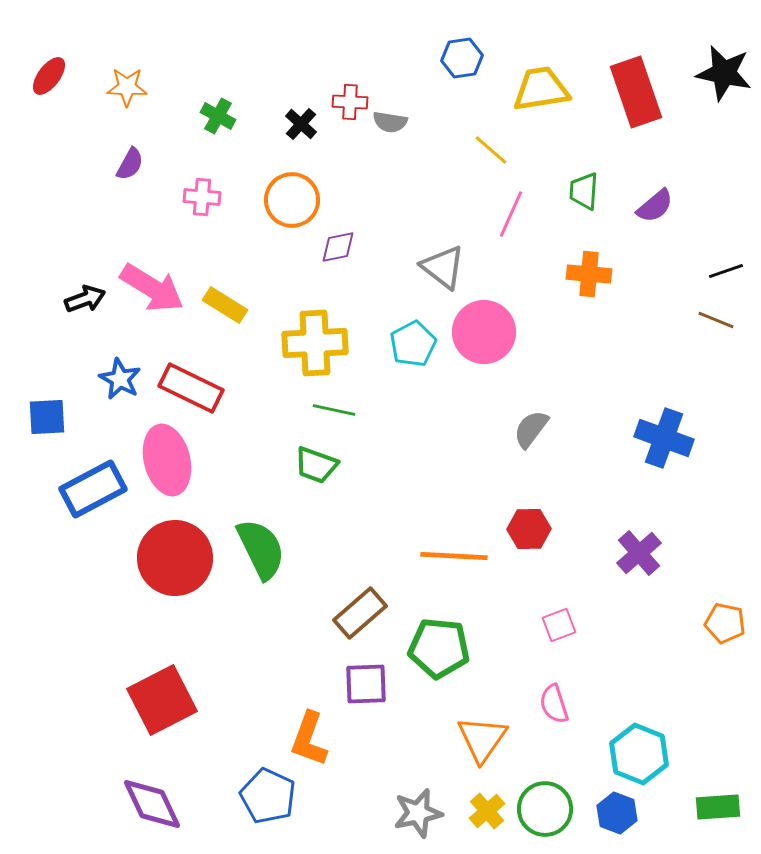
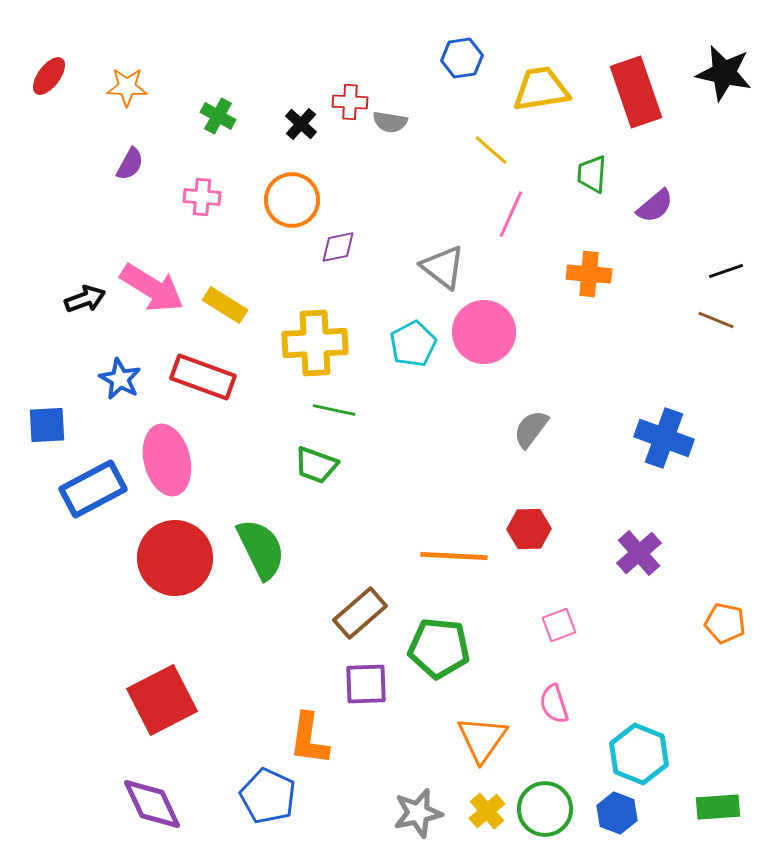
green trapezoid at (584, 191): moved 8 px right, 17 px up
red rectangle at (191, 388): moved 12 px right, 11 px up; rotated 6 degrees counterclockwise
blue square at (47, 417): moved 8 px down
orange L-shape at (309, 739): rotated 12 degrees counterclockwise
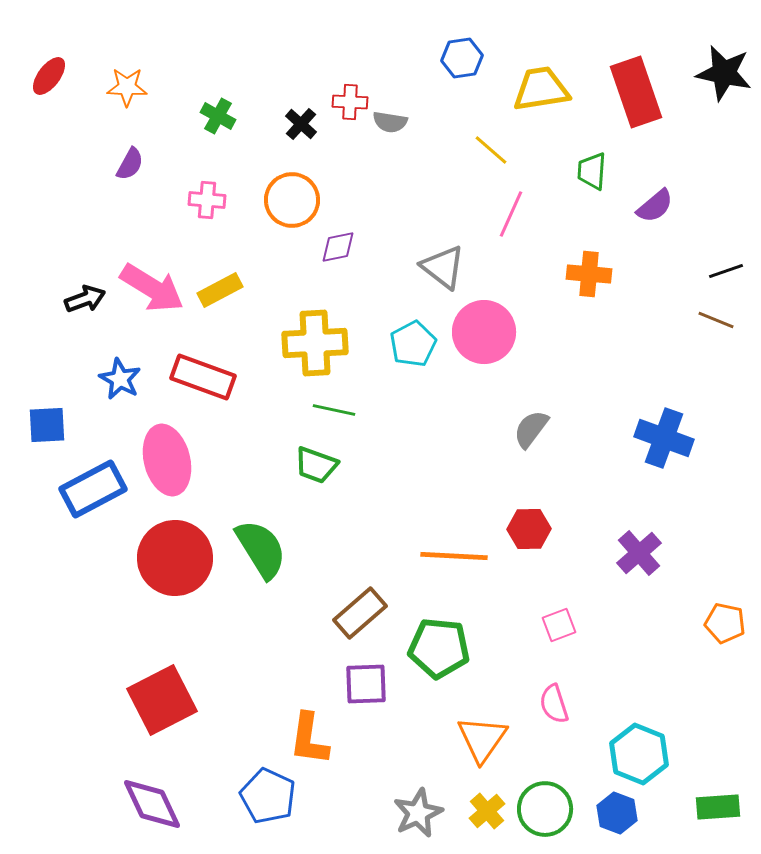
green trapezoid at (592, 174): moved 3 px up
pink cross at (202, 197): moved 5 px right, 3 px down
yellow rectangle at (225, 305): moved 5 px left, 15 px up; rotated 60 degrees counterclockwise
green semicircle at (261, 549): rotated 6 degrees counterclockwise
gray star at (418, 813): rotated 12 degrees counterclockwise
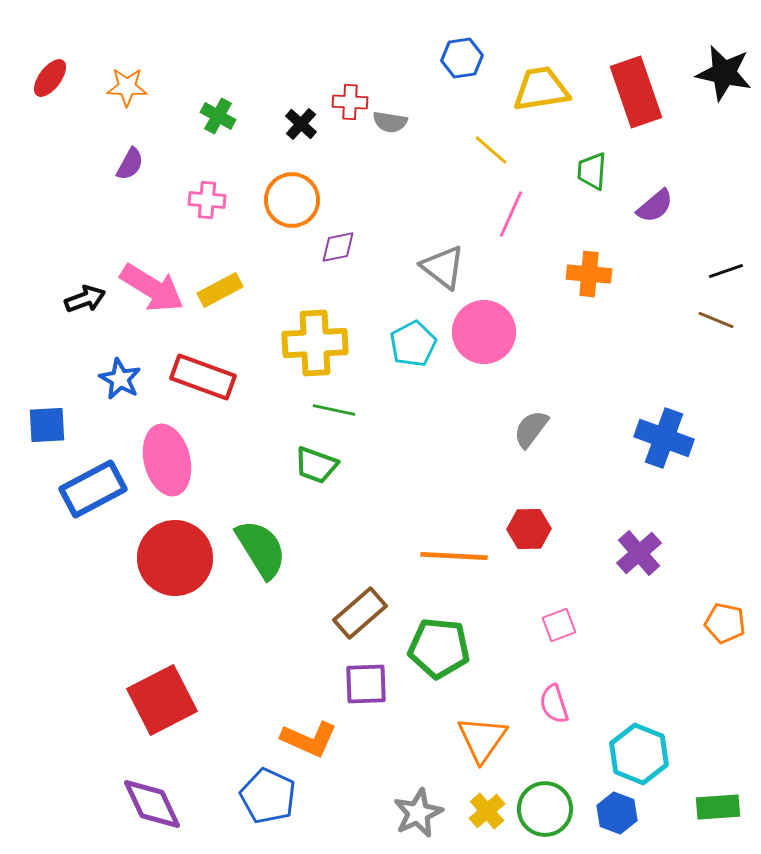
red ellipse at (49, 76): moved 1 px right, 2 px down
orange L-shape at (309, 739): rotated 74 degrees counterclockwise
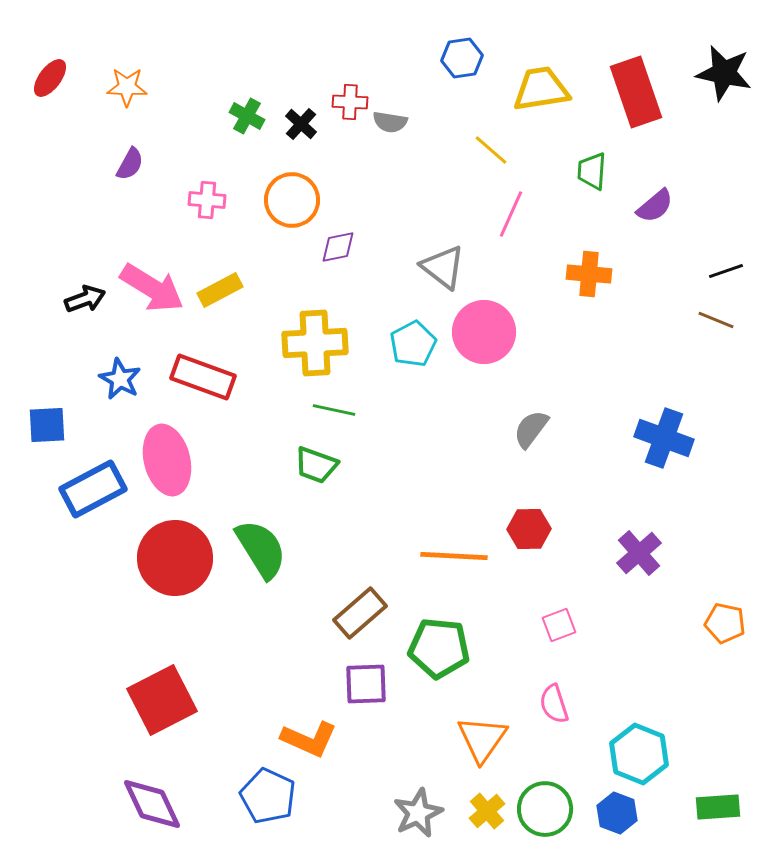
green cross at (218, 116): moved 29 px right
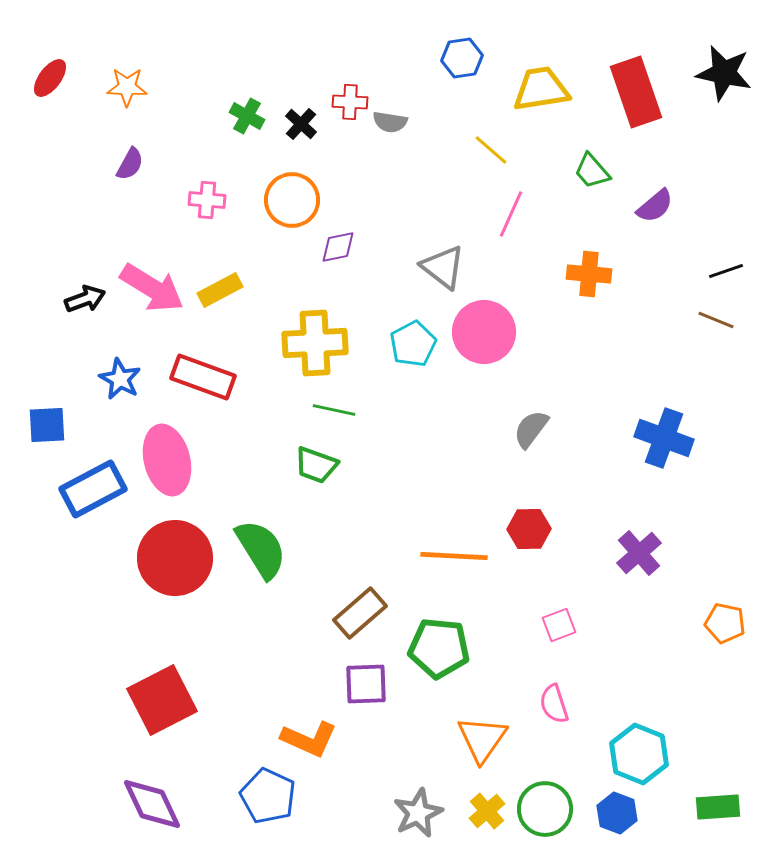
green trapezoid at (592, 171): rotated 45 degrees counterclockwise
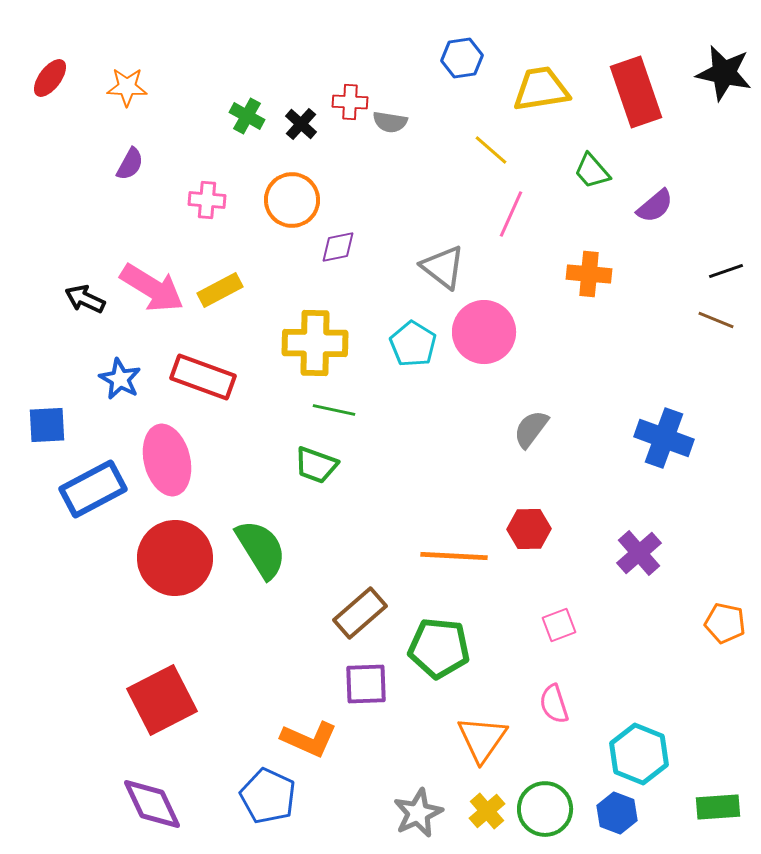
black arrow at (85, 299): rotated 135 degrees counterclockwise
yellow cross at (315, 343): rotated 4 degrees clockwise
cyan pentagon at (413, 344): rotated 12 degrees counterclockwise
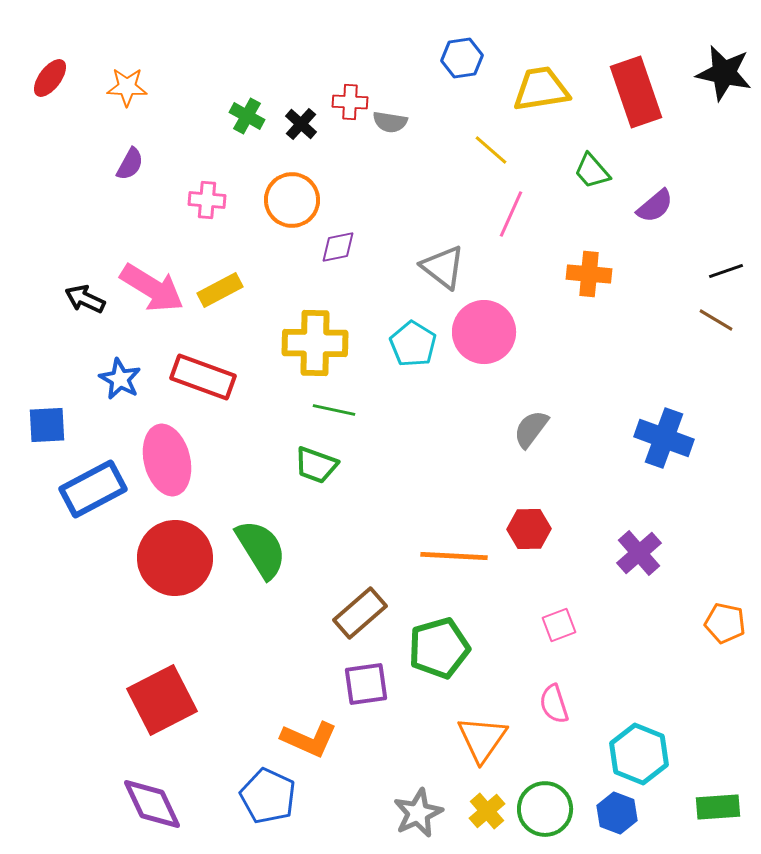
brown line at (716, 320): rotated 9 degrees clockwise
green pentagon at (439, 648): rotated 22 degrees counterclockwise
purple square at (366, 684): rotated 6 degrees counterclockwise
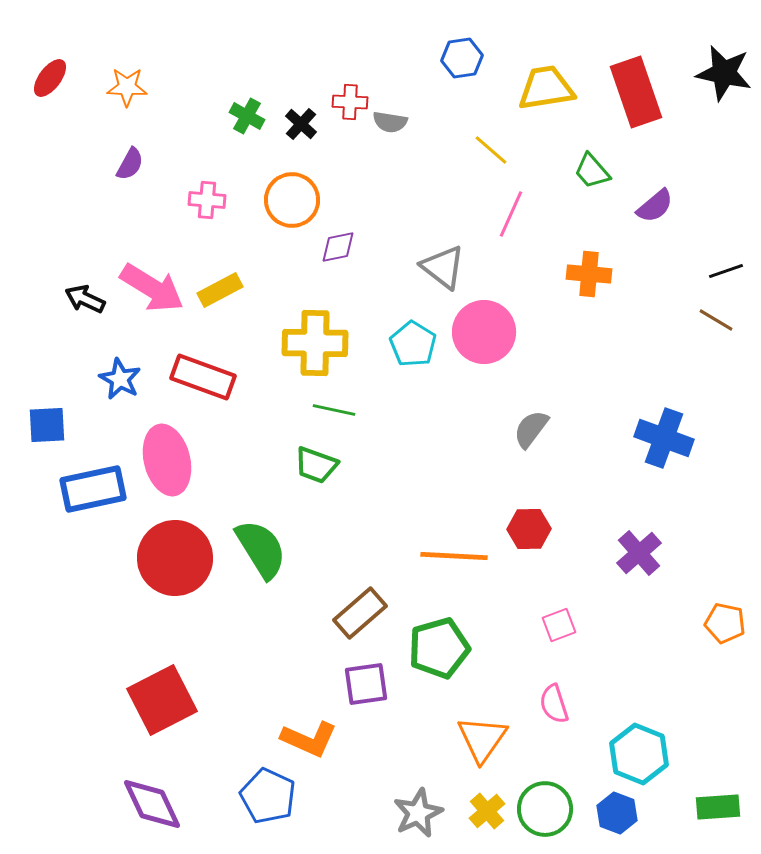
yellow trapezoid at (541, 89): moved 5 px right, 1 px up
blue rectangle at (93, 489): rotated 16 degrees clockwise
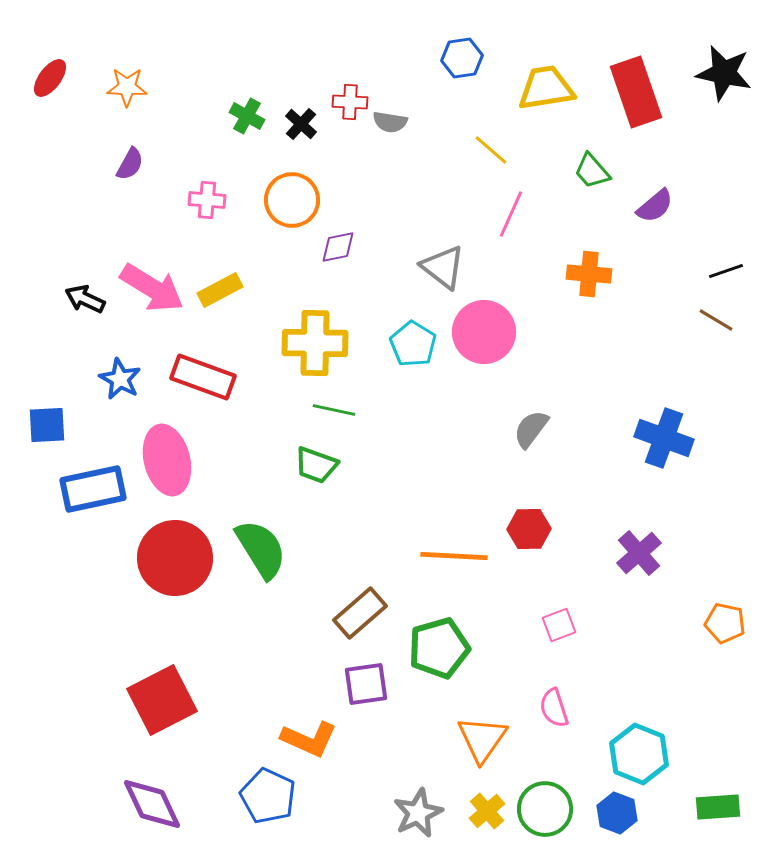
pink semicircle at (554, 704): moved 4 px down
